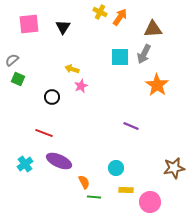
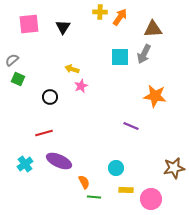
yellow cross: rotated 24 degrees counterclockwise
orange star: moved 2 px left, 11 px down; rotated 25 degrees counterclockwise
black circle: moved 2 px left
red line: rotated 36 degrees counterclockwise
pink circle: moved 1 px right, 3 px up
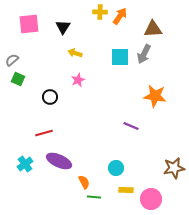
orange arrow: moved 1 px up
yellow arrow: moved 3 px right, 16 px up
pink star: moved 3 px left, 6 px up
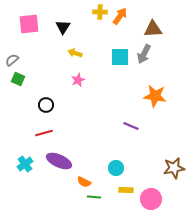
black circle: moved 4 px left, 8 px down
orange semicircle: rotated 144 degrees clockwise
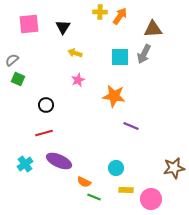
orange star: moved 41 px left
green line: rotated 16 degrees clockwise
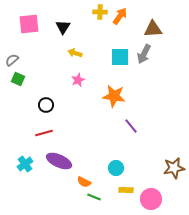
purple line: rotated 28 degrees clockwise
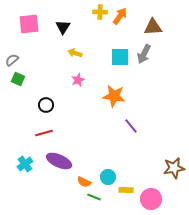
brown triangle: moved 2 px up
cyan circle: moved 8 px left, 9 px down
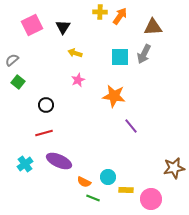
pink square: moved 3 px right, 1 px down; rotated 20 degrees counterclockwise
green square: moved 3 px down; rotated 16 degrees clockwise
green line: moved 1 px left, 1 px down
